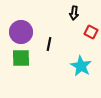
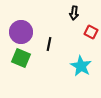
green square: rotated 24 degrees clockwise
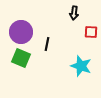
red square: rotated 24 degrees counterclockwise
black line: moved 2 px left
cyan star: rotated 10 degrees counterclockwise
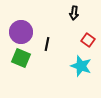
red square: moved 3 px left, 8 px down; rotated 32 degrees clockwise
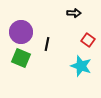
black arrow: rotated 96 degrees counterclockwise
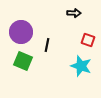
red square: rotated 16 degrees counterclockwise
black line: moved 1 px down
green square: moved 2 px right, 3 px down
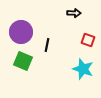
cyan star: moved 2 px right, 3 px down
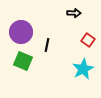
red square: rotated 16 degrees clockwise
cyan star: rotated 25 degrees clockwise
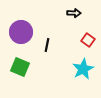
green square: moved 3 px left, 6 px down
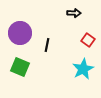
purple circle: moved 1 px left, 1 px down
